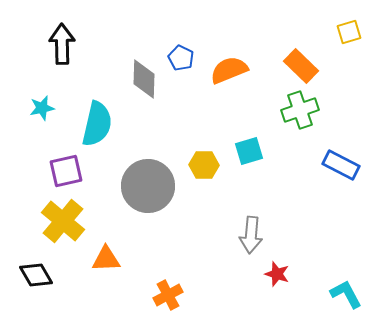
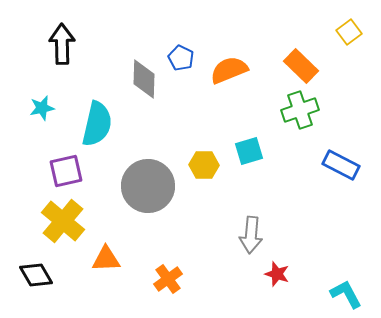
yellow square: rotated 20 degrees counterclockwise
orange cross: moved 16 px up; rotated 8 degrees counterclockwise
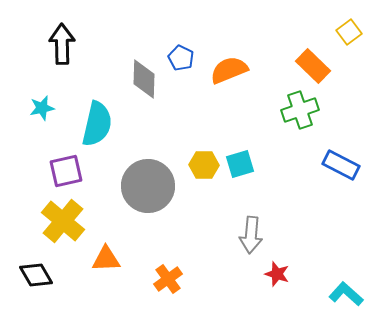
orange rectangle: moved 12 px right
cyan square: moved 9 px left, 13 px down
cyan L-shape: rotated 20 degrees counterclockwise
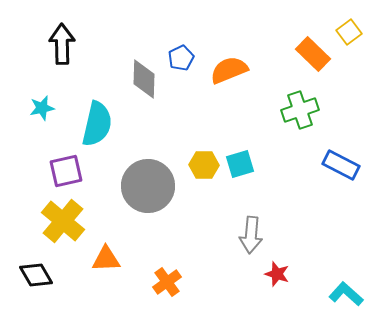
blue pentagon: rotated 20 degrees clockwise
orange rectangle: moved 12 px up
orange cross: moved 1 px left, 3 px down
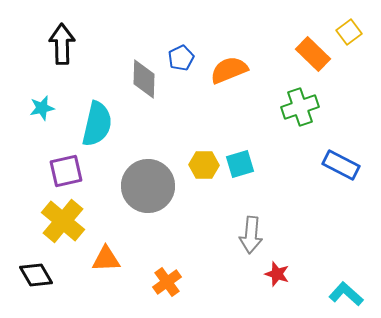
green cross: moved 3 px up
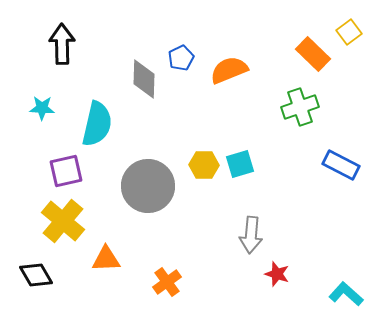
cyan star: rotated 15 degrees clockwise
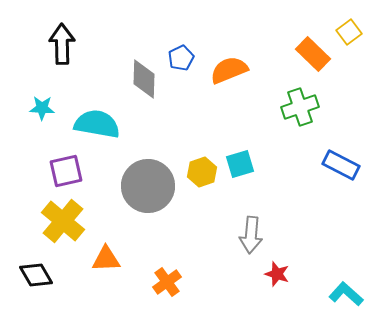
cyan semicircle: rotated 93 degrees counterclockwise
yellow hexagon: moved 2 px left, 7 px down; rotated 20 degrees counterclockwise
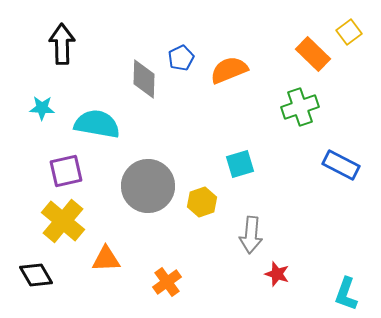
yellow hexagon: moved 30 px down
cyan L-shape: rotated 112 degrees counterclockwise
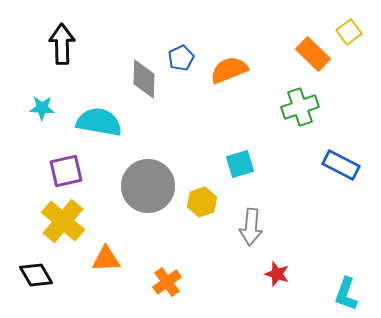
cyan semicircle: moved 2 px right, 2 px up
gray arrow: moved 8 px up
